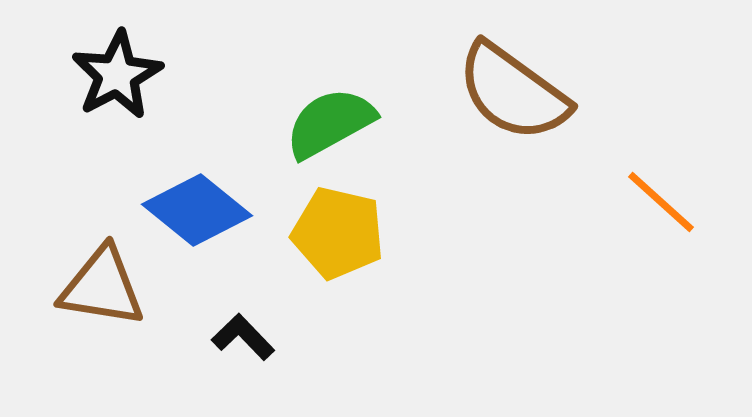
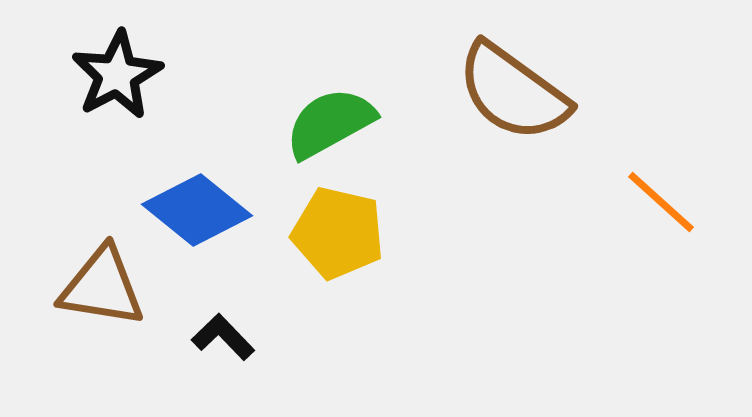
black L-shape: moved 20 px left
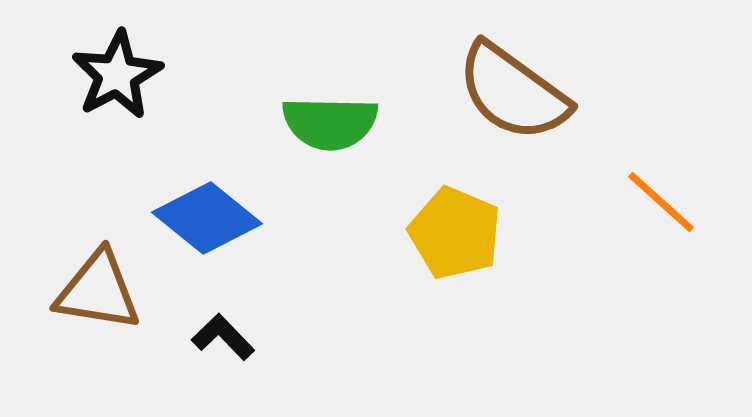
green semicircle: rotated 150 degrees counterclockwise
blue diamond: moved 10 px right, 8 px down
yellow pentagon: moved 117 px right; rotated 10 degrees clockwise
brown triangle: moved 4 px left, 4 px down
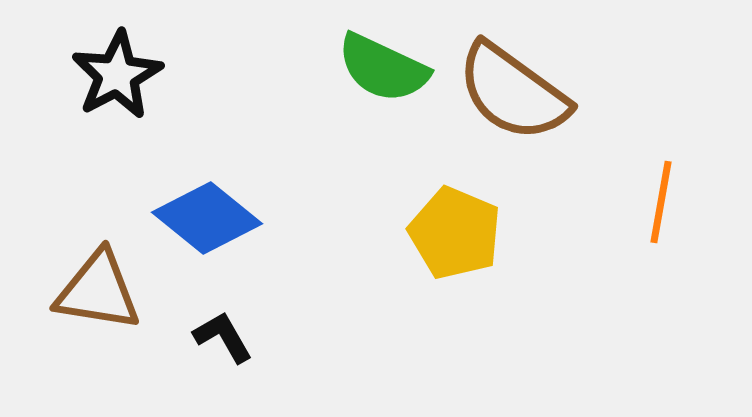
green semicircle: moved 53 px right, 55 px up; rotated 24 degrees clockwise
orange line: rotated 58 degrees clockwise
black L-shape: rotated 14 degrees clockwise
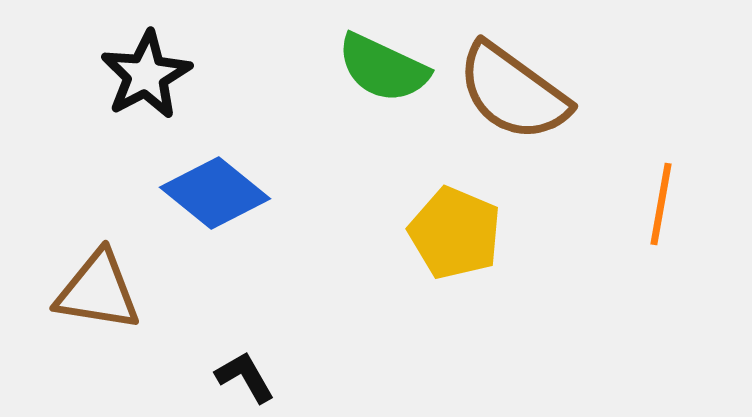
black star: moved 29 px right
orange line: moved 2 px down
blue diamond: moved 8 px right, 25 px up
black L-shape: moved 22 px right, 40 px down
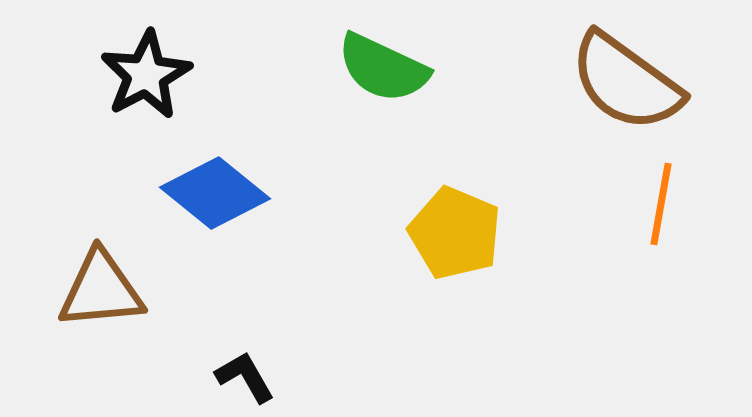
brown semicircle: moved 113 px right, 10 px up
brown triangle: moved 3 px right, 1 px up; rotated 14 degrees counterclockwise
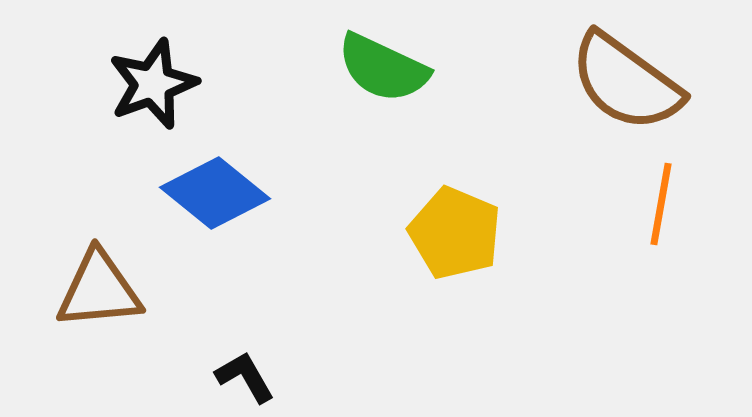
black star: moved 7 px right, 9 px down; rotated 8 degrees clockwise
brown triangle: moved 2 px left
